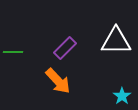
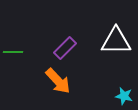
cyan star: moved 2 px right; rotated 24 degrees counterclockwise
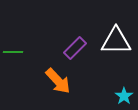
purple rectangle: moved 10 px right
cyan star: rotated 24 degrees clockwise
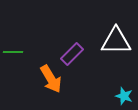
purple rectangle: moved 3 px left, 6 px down
orange arrow: moved 7 px left, 2 px up; rotated 12 degrees clockwise
cyan star: rotated 18 degrees counterclockwise
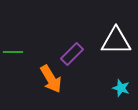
cyan star: moved 3 px left, 8 px up
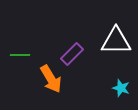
green line: moved 7 px right, 3 px down
